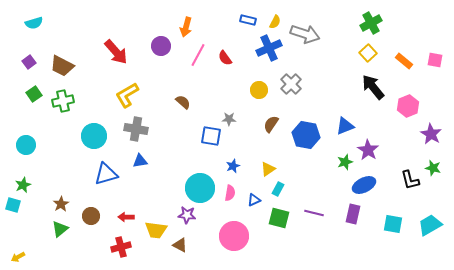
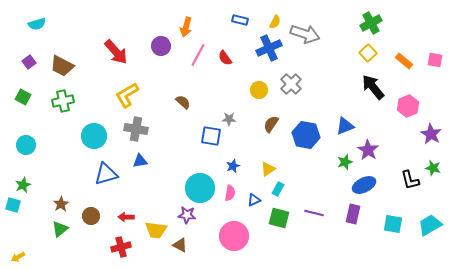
blue rectangle at (248, 20): moved 8 px left
cyan semicircle at (34, 23): moved 3 px right, 1 px down
green square at (34, 94): moved 11 px left, 3 px down; rotated 28 degrees counterclockwise
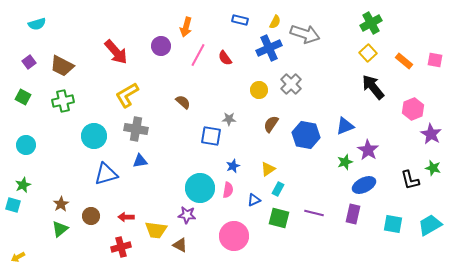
pink hexagon at (408, 106): moved 5 px right, 3 px down
pink semicircle at (230, 193): moved 2 px left, 3 px up
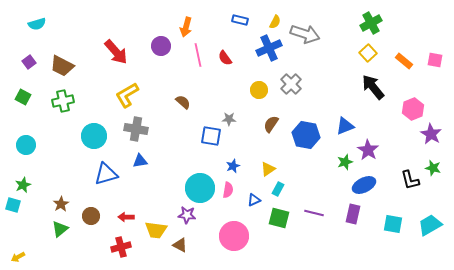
pink line at (198, 55): rotated 40 degrees counterclockwise
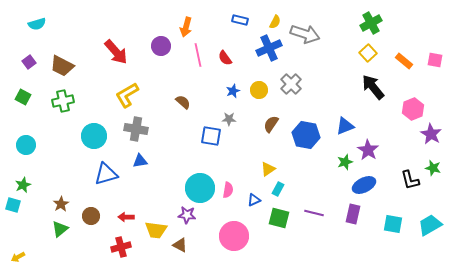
blue star at (233, 166): moved 75 px up
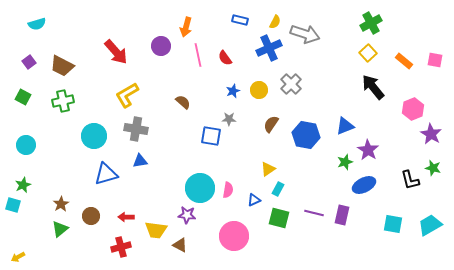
purple rectangle at (353, 214): moved 11 px left, 1 px down
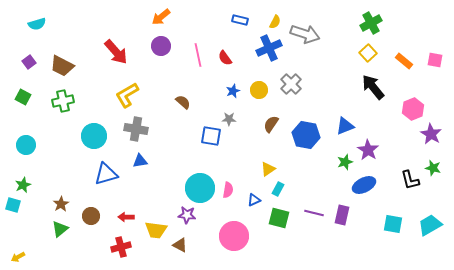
orange arrow at (186, 27): moved 25 px left, 10 px up; rotated 36 degrees clockwise
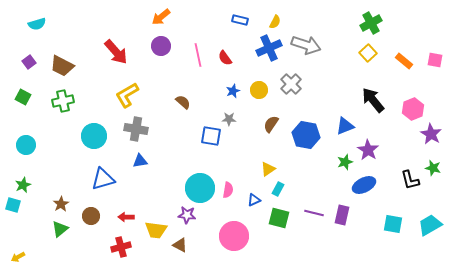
gray arrow at (305, 34): moved 1 px right, 11 px down
black arrow at (373, 87): moved 13 px down
blue triangle at (106, 174): moved 3 px left, 5 px down
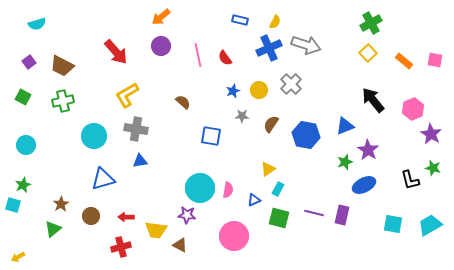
gray star at (229, 119): moved 13 px right, 3 px up
green triangle at (60, 229): moved 7 px left
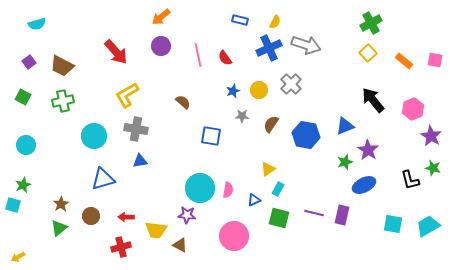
purple star at (431, 134): moved 2 px down
cyan trapezoid at (430, 225): moved 2 px left, 1 px down
green triangle at (53, 229): moved 6 px right, 1 px up
